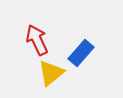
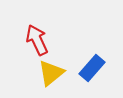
blue rectangle: moved 11 px right, 15 px down
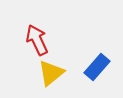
blue rectangle: moved 5 px right, 1 px up
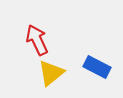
blue rectangle: rotated 76 degrees clockwise
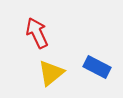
red arrow: moved 7 px up
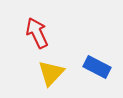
yellow triangle: rotated 8 degrees counterclockwise
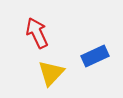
blue rectangle: moved 2 px left, 11 px up; rotated 52 degrees counterclockwise
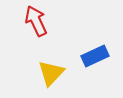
red arrow: moved 1 px left, 12 px up
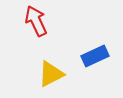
yellow triangle: moved 1 px down; rotated 20 degrees clockwise
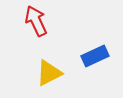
yellow triangle: moved 2 px left, 1 px up
